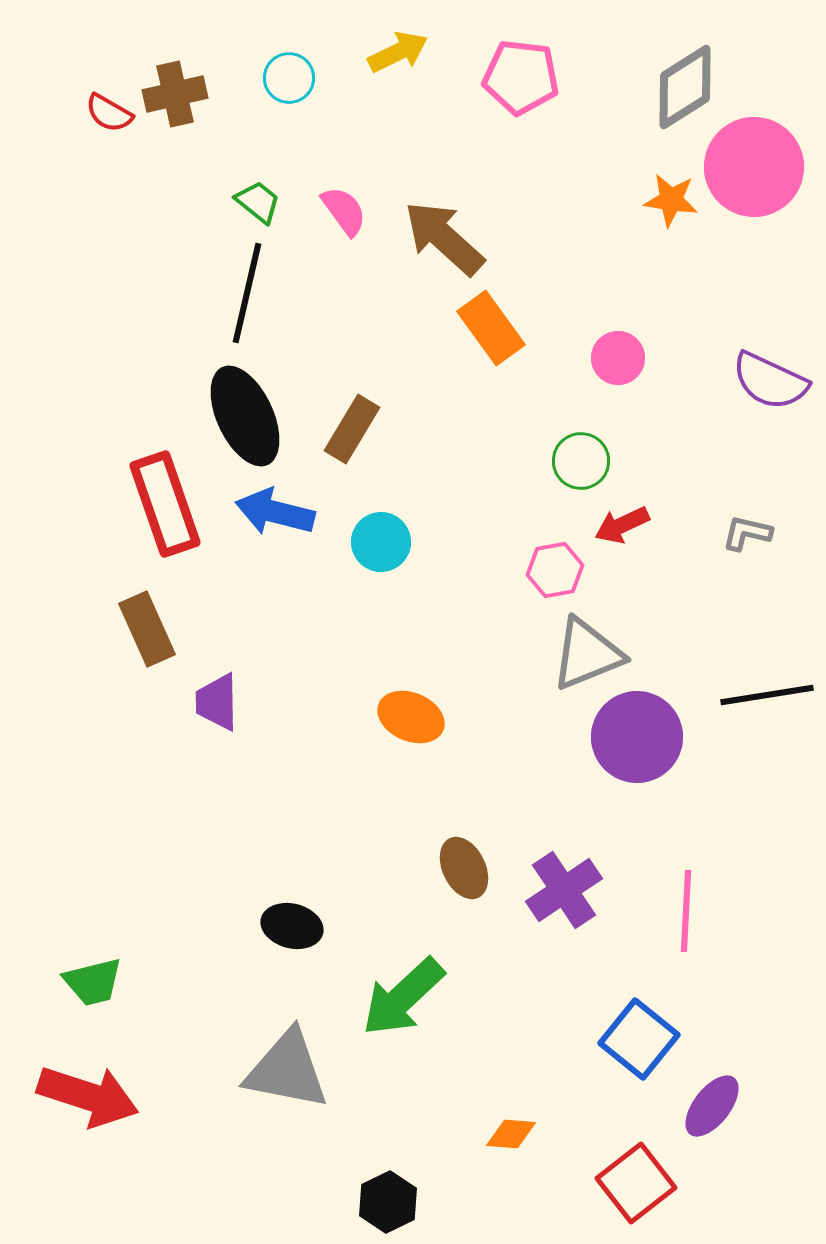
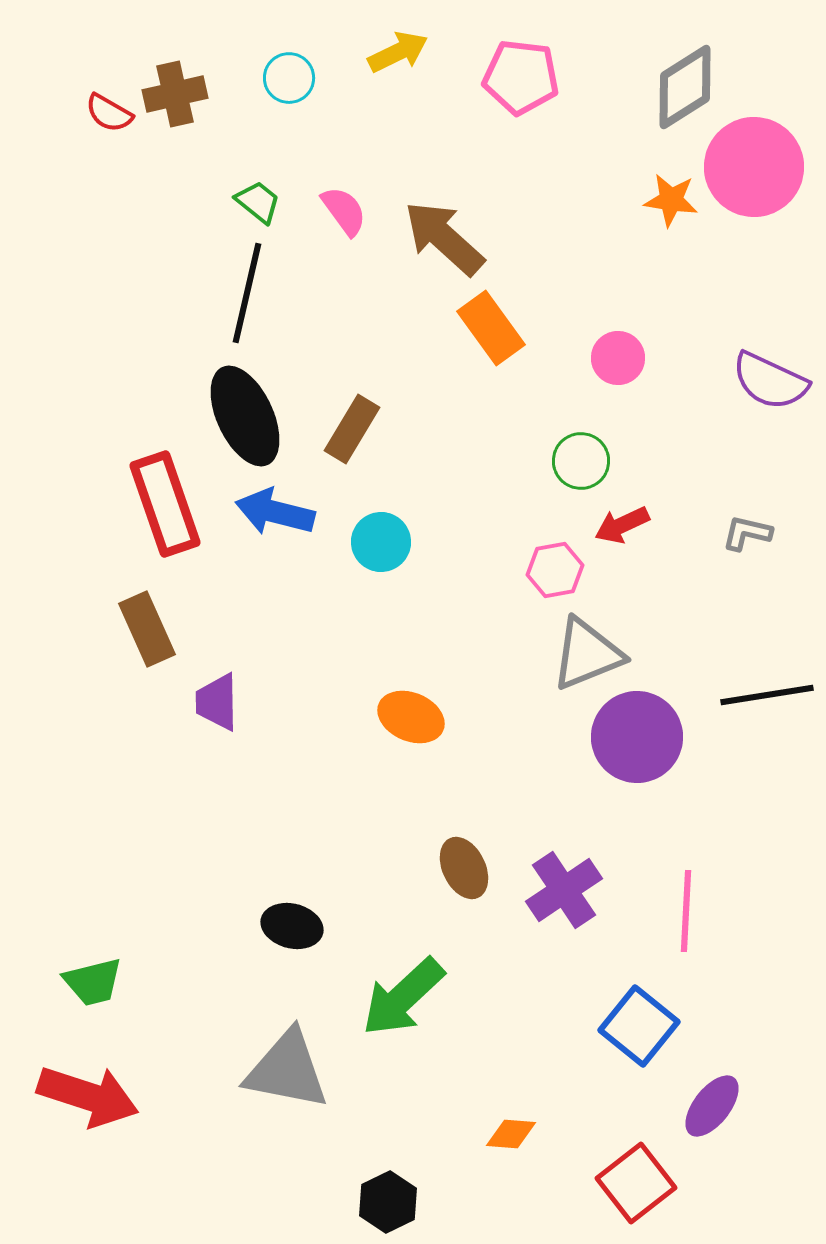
blue square at (639, 1039): moved 13 px up
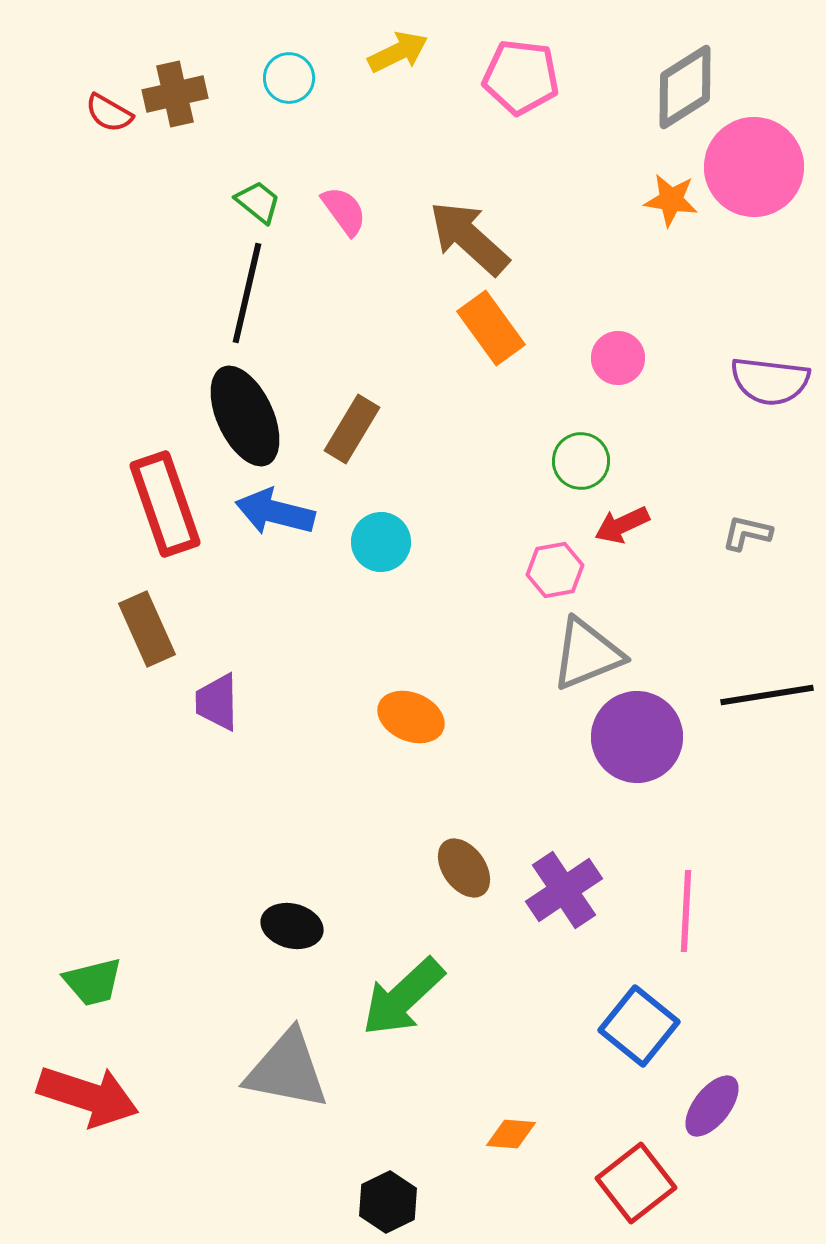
brown arrow at (444, 238): moved 25 px right
purple semicircle at (770, 381): rotated 18 degrees counterclockwise
brown ellipse at (464, 868): rotated 10 degrees counterclockwise
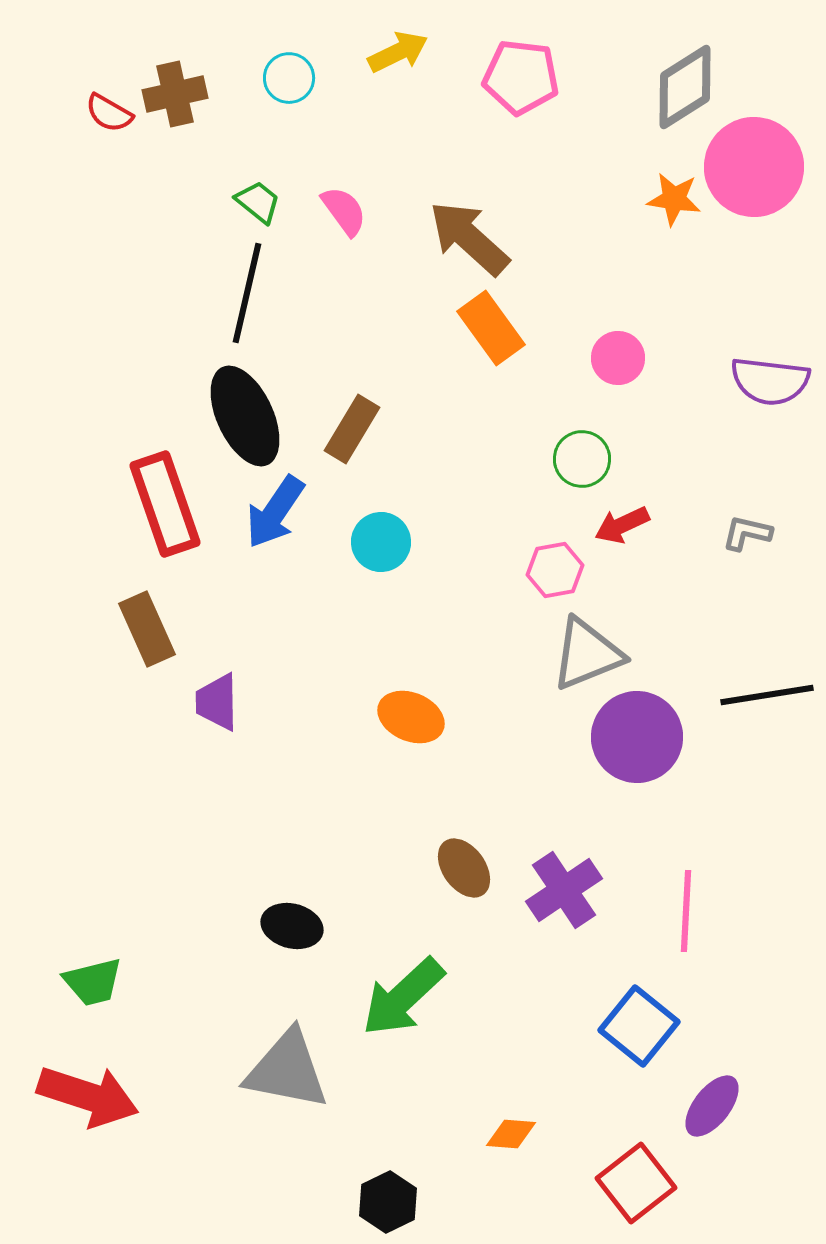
orange star at (671, 200): moved 3 px right, 1 px up
green circle at (581, 461): moved 1 px right, 2 px up
blue arrow at (275, 512): rotated 70 degrees counterclockwise
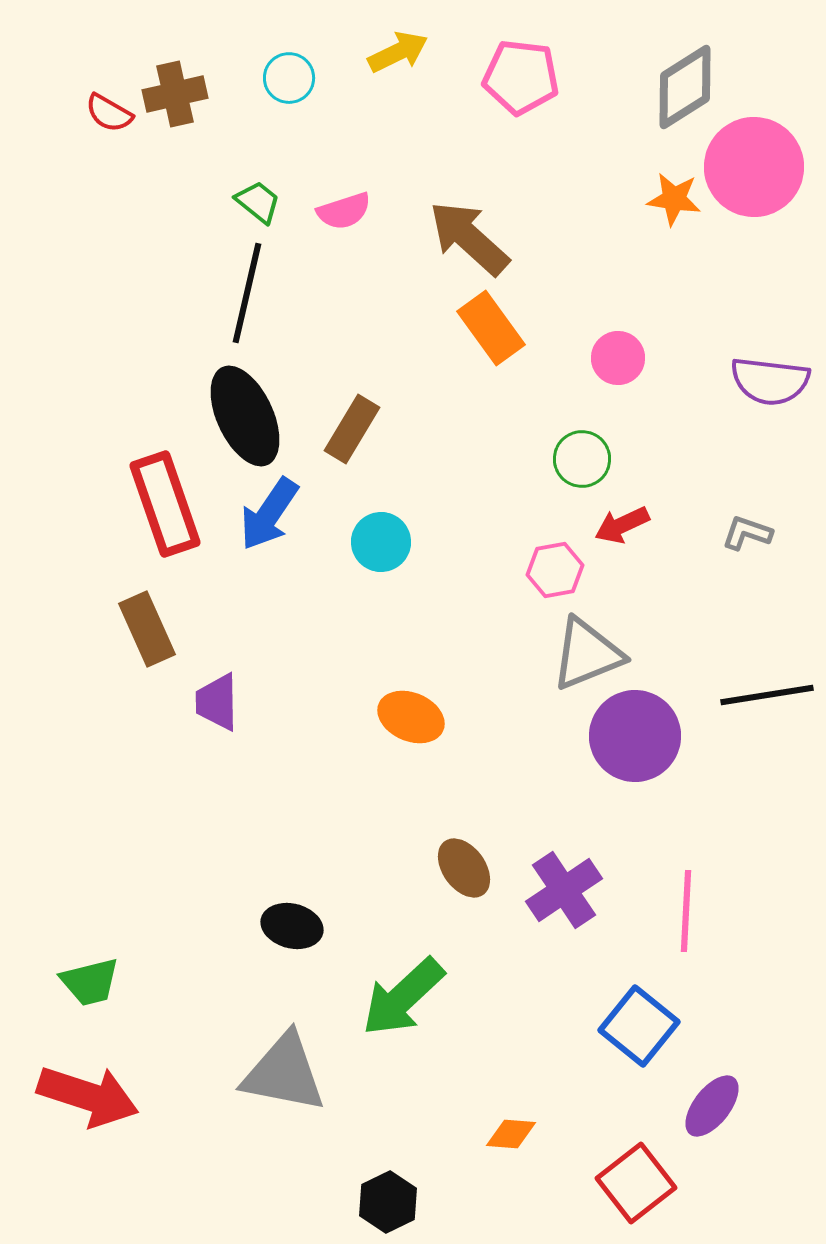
pink semicircle at (344, 211): rotated 108 degrees clockwise
blue arrow at (275, 512): moved 6 px left, 2 px down
gray L-shape at (747, 533): rotated 6 degrees clockwise
purple circle at (637, 737): moved 2 px left, 1 px up
green trapezoid at (93, 982): moved 3 px left
gray triangle at (287, 1070): moved 3 px left, 3 px down
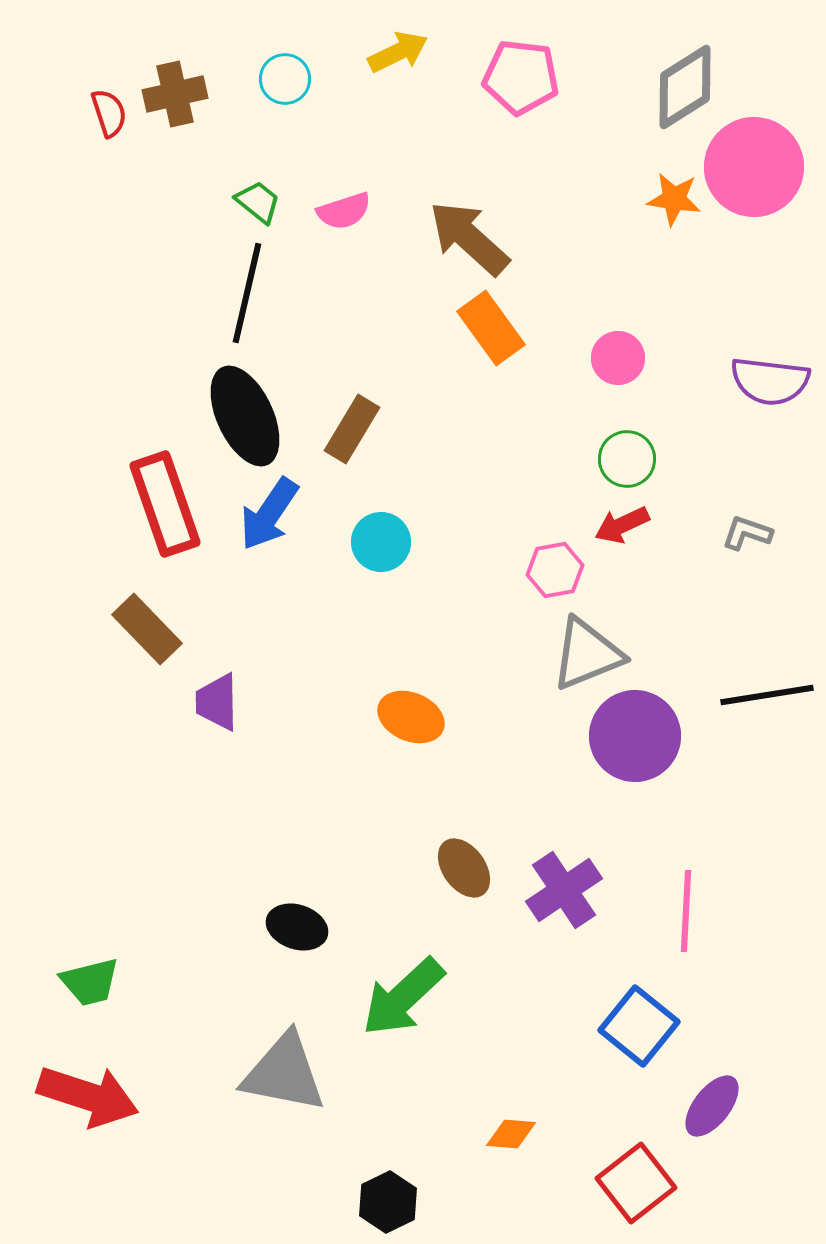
cyan circle at (289, 78): moved 4 px left, 1 px down
red semicircle at (109, 113): rotated 138 degrees counterclockwise
green circle at (582, 459): moved 45 px right
brown rectangle at (147, 629): rotated 20 degrees counterclockwise
black ellipse at (292, 926): moved 5 px right, 1 px down; rotated 4 degrees clockwise
